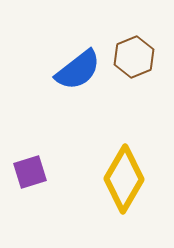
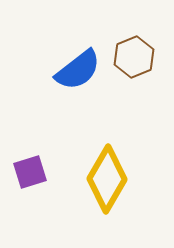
yellow diamond: moved 17 px left
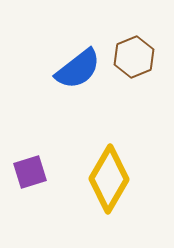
blue semicircle: moved 1 px up
yellow diamond: moved 2 px right
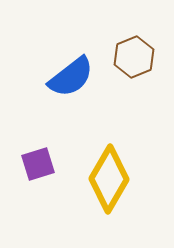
blue semicircle: moved 7 px left, 8 px down
purple square: moved 8 px right, 8 px up
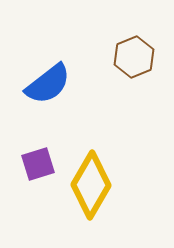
blue semicircle: moved 23 px left, 7 px down
yellow diamond: moved 18 px left, 6 px down
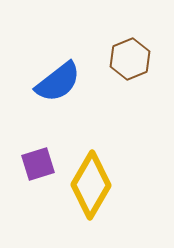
brown hexagon: moved 4 px left, 2 px down
blue semicircle: moved 10 px right, 2 px up
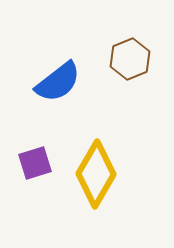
purple square: moved 3 px left, 1 px up
yellow diamond: moved 5 px right, 11 px up
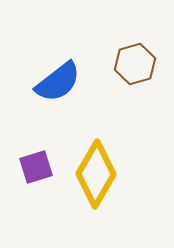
brown hexagon: moved 5 px right, 5 px down; rotated 6 degrees clockwise
purple square: moved 1 px right, 4 px down
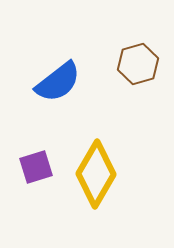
brown hexagon: moved 3 px right
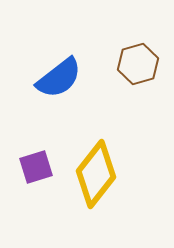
blue semicircle: moved 1 px right, 4 px up
yellow diamond: rotated 8 degrees clockwise
